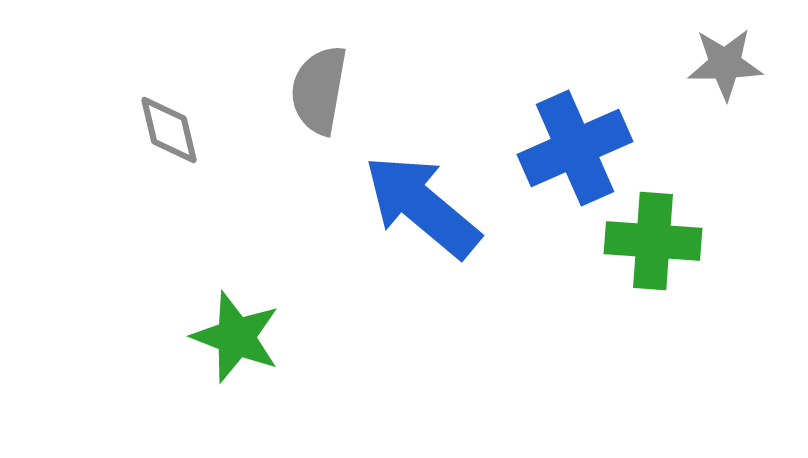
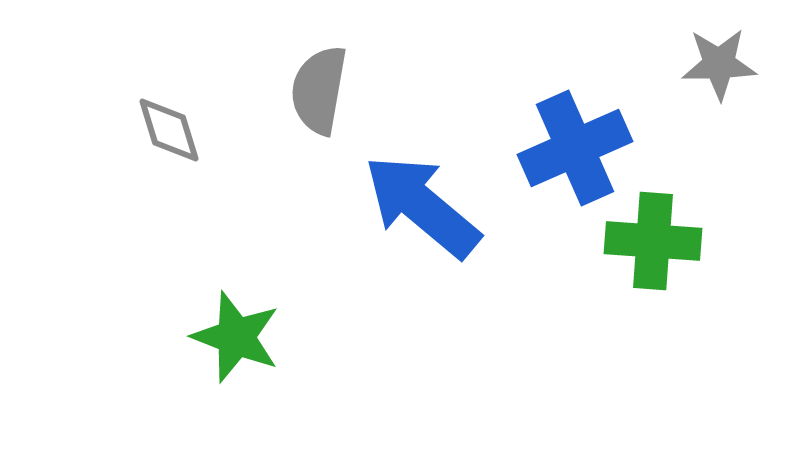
gray star: moved 6 px left
gray diamond: rotated 4 degrees counterclockwise
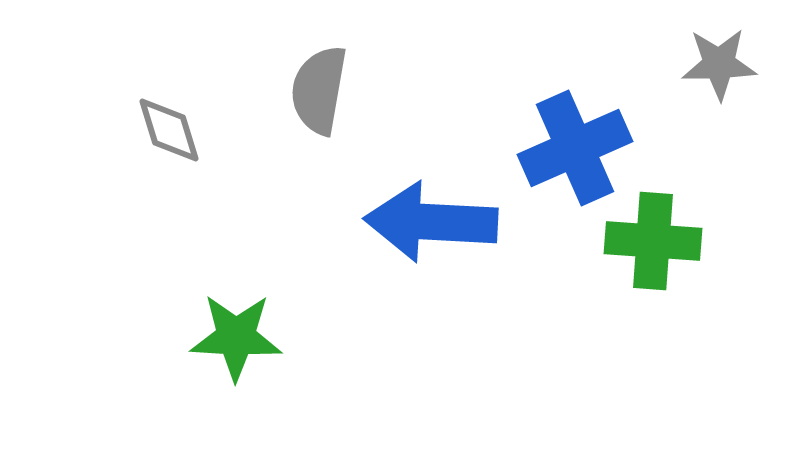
blue arrow: moved 9 px right, 16 px down; rotated 37 degrees counterclockwise
green star: rotated 18 degrees counterclockwise
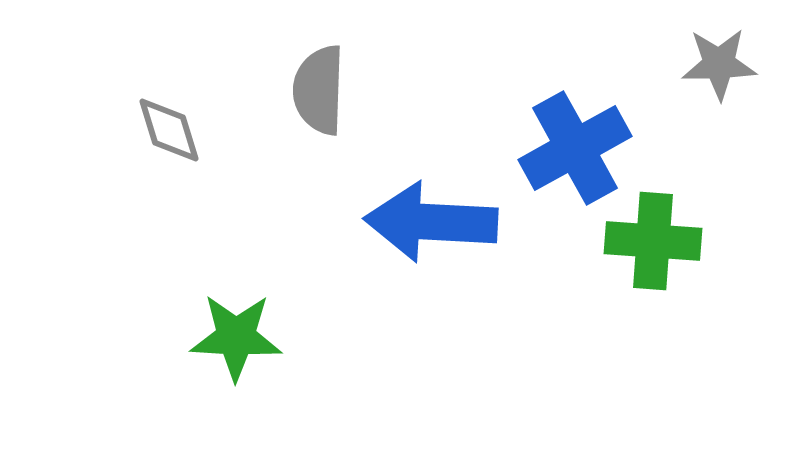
gray semicircle: rotated 8 degrees counterclockwise
blue cross: rotated 5 degrees counterclockwise
